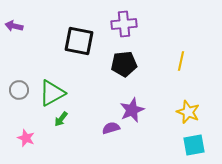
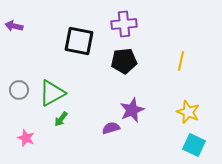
black pentagon: moved 3 px up
cyan square: rotated 35 degrees clockwise
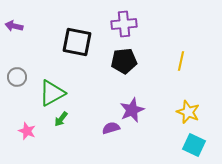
black square: moved 2 px left, 1 px down
gray circle: moved 2 px left, 13 px up
pink star: moved 1 px right, 7 px up
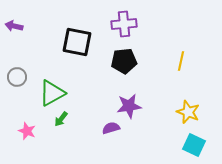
purple star: moved 3 px left, 4 px up; rotated 15 degrees clockwise
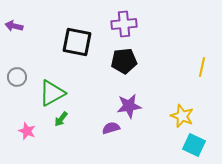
yellow line: moved 21 px right, 6 px down
yellow star: moved 6 px left, 4 px down
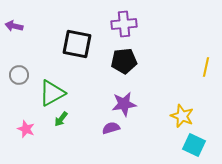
black square: moved 2 px down
yellow line: moved 4 px right
gray circle: moved 2 px right, 2 px up
purple star: moved 5 px left, 2 px up
pink star: moved 1 px left, 2 px up
